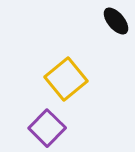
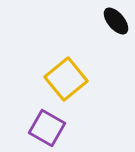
purple square: rotated 15 degrees counterclockwise
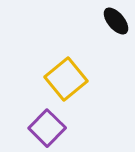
purple square: rotated 15 degrees clockwise
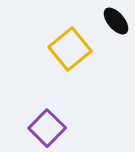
yellow square: moved 4 px right, 30 px up
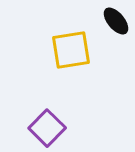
yellow square: moved 1 px right, 1 px down; rotated 30 degrees clockwise
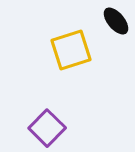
yellow square: rotated 9 degrees counterclockwise
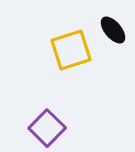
black ellipse: moved 3 px left, 9 px down
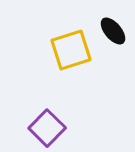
black ellipse: moved 1 px down
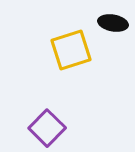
black ellipse: moved 8 px up; rotated 40 degrees counterclockwise
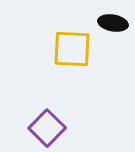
yellow square: moved 1 px right, 1 px up; rotated 21 degrees clockwise
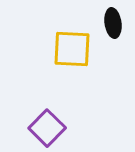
black ellipse: rotated 72 degrees clockwise
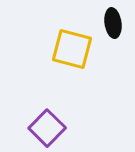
yellow square: rotated 12 degrees clockwise
